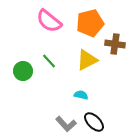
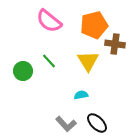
orange pentagon: moved 4 px right, 2 px down
yellow triangle: moved 1 px right, 1 px down; rotated 35 degrees counterclockwise
cyan semicircle: rotated 24 degrees counterclockwise
black ellipse: moved 3 px right, 1 px down
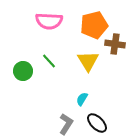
pink semicircle: rotated 36 degrees counterclockwise
cyan semicircle: moved 1 px right, 4 px down; rotated 48 degrees counterclockwise
gray L-shape: rotated 105 degrees counterclockwise
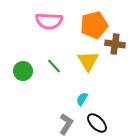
green line: moved 5 px right, 5 px down
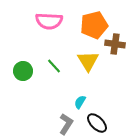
cyan semicircle: moved 2 px left, 3 px down
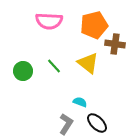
yellow triangle: moved 2 px down; rotated 20 degrees counterclockwise
cyan semicircle: rotated 80 degrees clockwise
